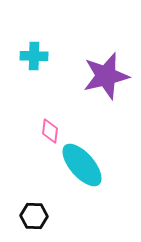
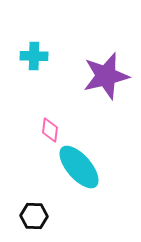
pink diamond: moved 1 px up
cyan ellipse: moved 3 px left, 2 px down
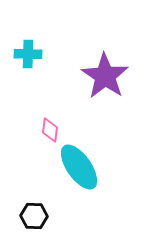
cyan cross: moved 6 px left, 2 px up
purple star: moved 1 px left; rotated 24 degrees counterclockwise
cyan ellipse: rotated 6 degrees clockwise
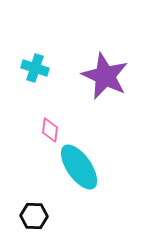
cyan cross: moved 7 px right, 14 px down; rotated 16 degrees clockwise
purple star: rotated 9 degrees counterclockwise
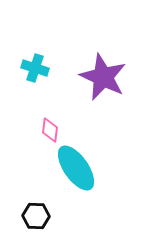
purple star: moved 2 px left, 1 px down
cyan ellipse: moved 3 px left, 1 px down
black hexagon: moved 2 px right
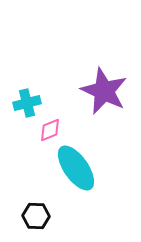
cyan cross: moved 8 px left, 35 px down; rotated 32 degrees counterclockwise
purple star: moved 1 px right, 14 px down
pink diamond: rotated 60 degrees clockwise
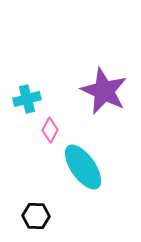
cyan cross: moved 4 px up
pink diamond: rotated 40 degrees counterclockwise
cyan ellipse: moved 7 px right, 1 px up
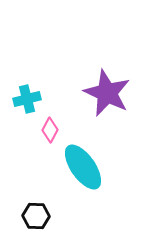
purple star: moved 3 px right, 2 px down
